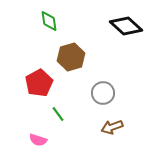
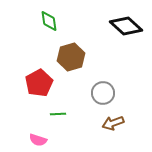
green line: rotated 56 degrees counterclockwise
brown arrow: moved 1 px right, 4 px up
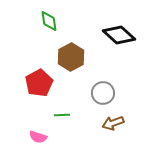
black diamond: moved 7 px left, 9 px down
brown hexagon: rotated 12 degrees counterclockwise
green line: moved 4 px right, 1 px down
pink semicircle: moved 3 px up
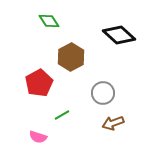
green diamond: rotated 25 degrees counterclockwise
green line: rotated 28 degrees counterclockwise
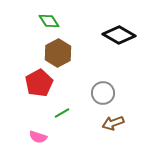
black diamond: rotated 12 degrees counterclockwise
brown hexagon: moved 13 px left, 4 px up
green line: moved 2 px up
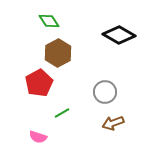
gray circle: moved 2 px right, 1 px up
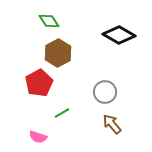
brown arrow: moved 1 px left, 1 px down; rotated 70 degrees clockwise
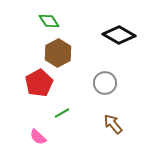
gray circle: moved 9 px up
brown arrow: moved 1 px right
pink semicircle: rotated 24 degrees clockwise
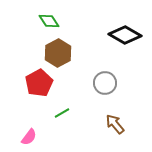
black diamond: moved 6 px right
brown arrow: moved 2 px right
pink semicircle: moved 9 px left; rotated 96 degrees counterclockwise
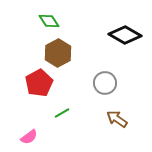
brown arrow: moved 2 px right, 5 px up; rotated 15 degrees counterclockwise
pink semicircle: rotated 18 degrees clockwise
